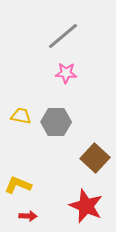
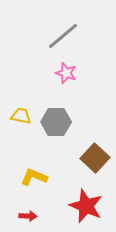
pink star: rotated 15 degrees clockwise
yellow L-shape: moved 16 px right, 8 px up
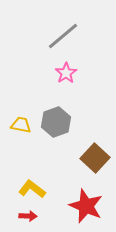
pink star: rotated 20 degrees clockwise
yellow trapezoid: moved 9 px down
gray hexagon: rotated 20 degrees counterclockwise
yellow L-shape: moved 2 px left, 12 px down; rotated 16 degrees clockwise
